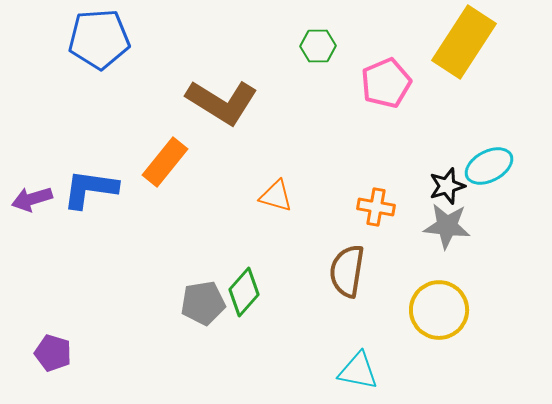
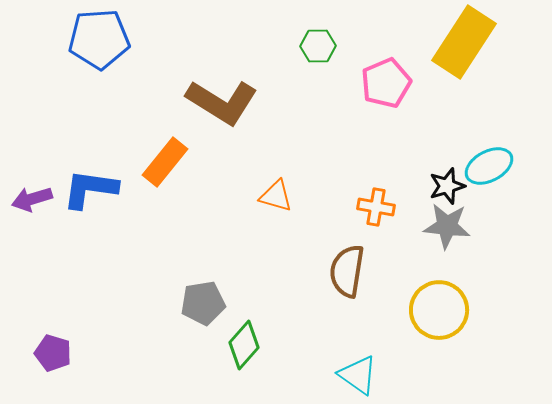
green diamond: moved 53 px down
cyan triangle: moved 4 px down; rotated 24 degrees clockwise
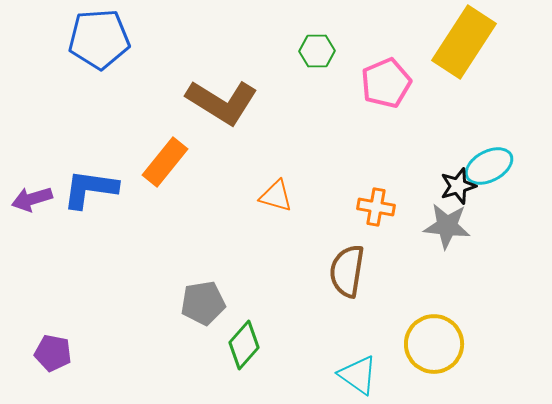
green hexagon: moved 1 px left, 5 px down
black star: moved 11 px right
yellow circle: moved 5 px left, 34 px down
purple pentagon: rotated 6 degrees counterclockwise
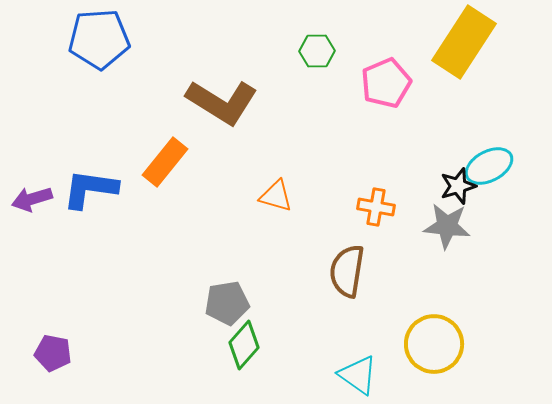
gray pentagon: moved 24 px right
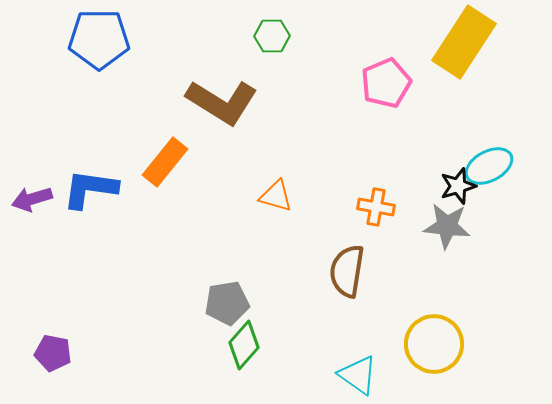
blue pentagon: rotated 4 degrees clockwise
green hexagon: moved 45 px left, 15 px up
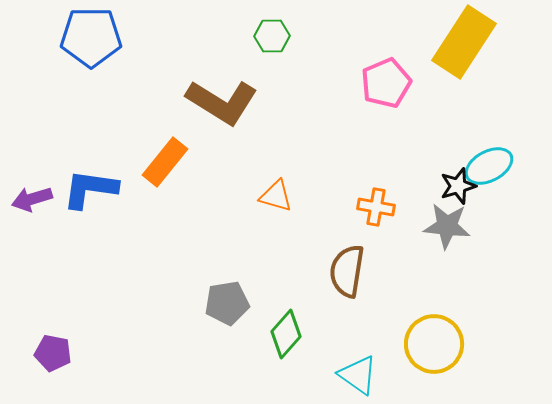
blue pentagon: moved 8 px left, 2 px up
green diamond: moved 42 px right, 11 px up
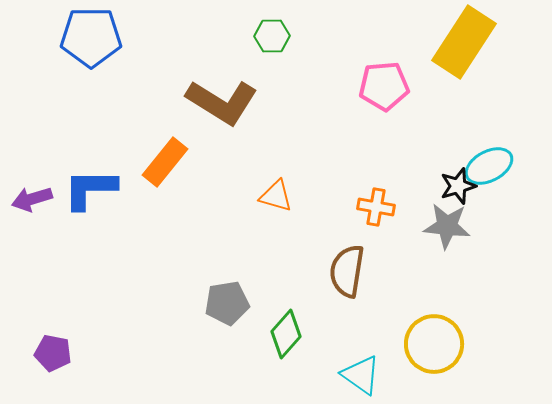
pink pentagon: moved 2 px left, 3 px down; rotated 18 degrees clockwise
blue L-shape: rotated 8 degrees counterclockwise
cyan triangle: moved 3 px right
